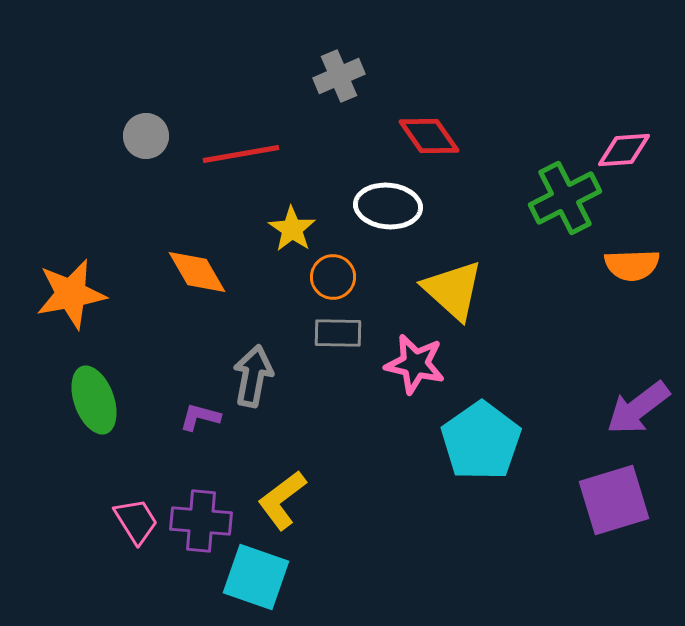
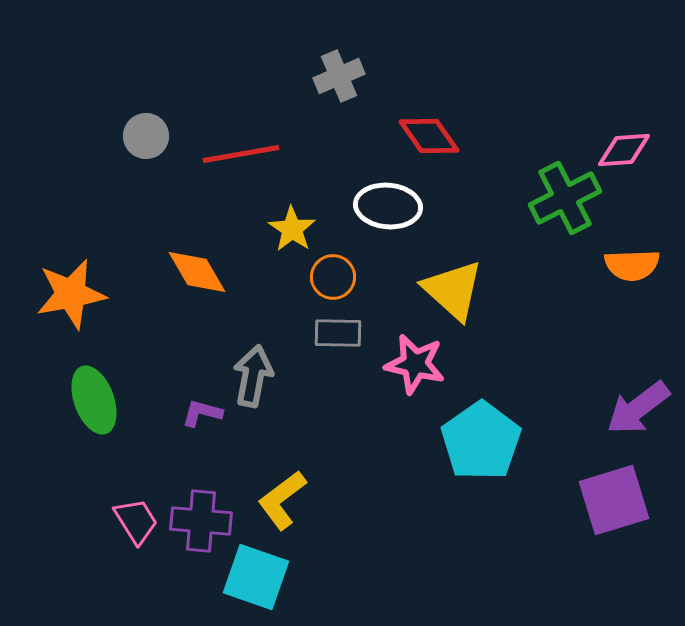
purple L-shape: moved 2 px right, 4 px up
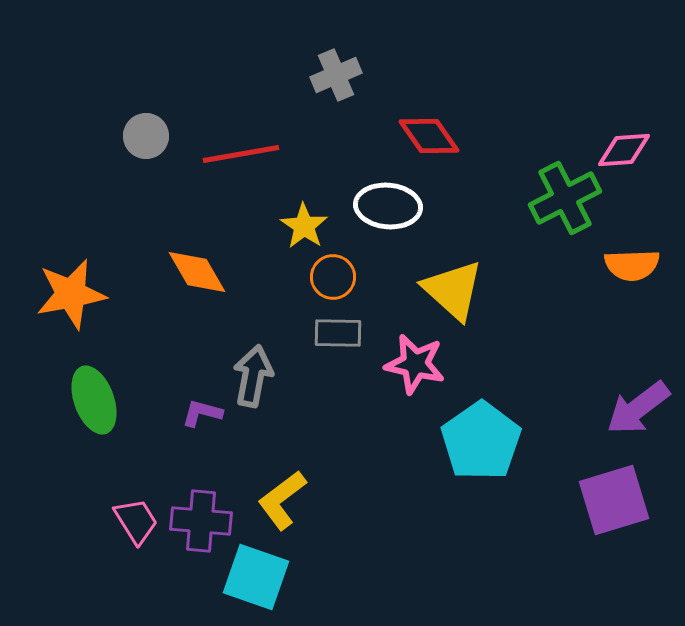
gray cross: moved 3 px left, 1 px up
yellow star: moved 12 px right, 3 px up
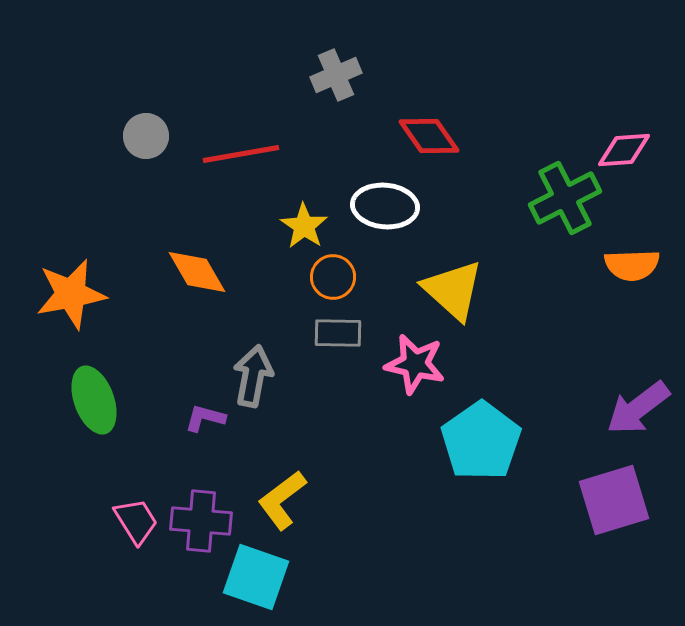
white ellipse: moved 3 px left
purple L-shape: moved 3 px right, 5 px down
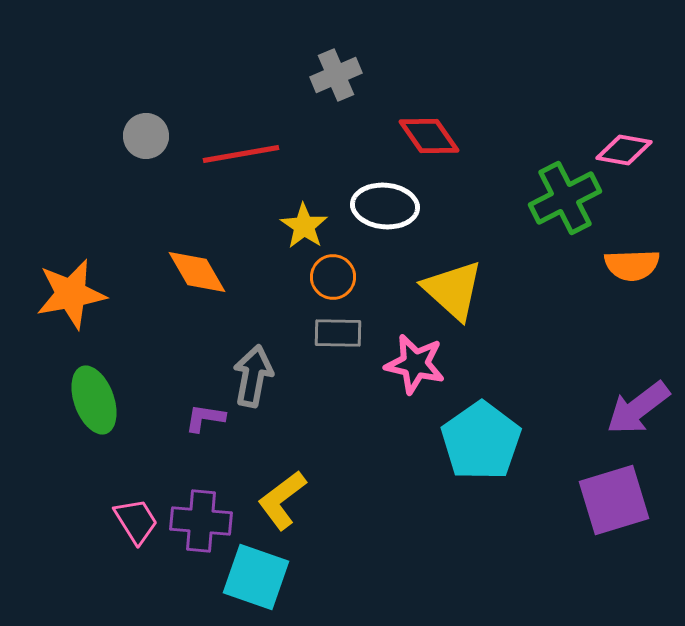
pink diamond: rotated 14 degrees clockwise
purple L-shape: rotated 6 degrees counterclockwise
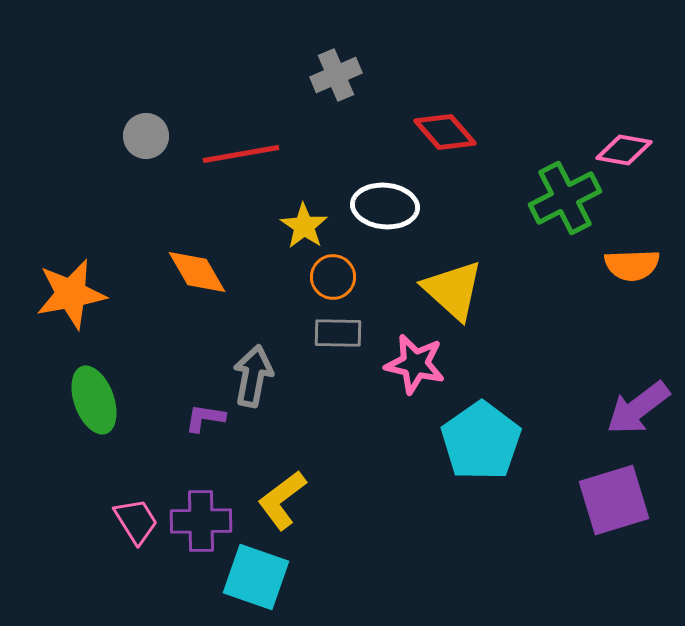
red diamond: moved 16 px right, 4 px up; rotated 6 degrees counterclockwise
purple cross: rotated 6 degrees counterclockwise
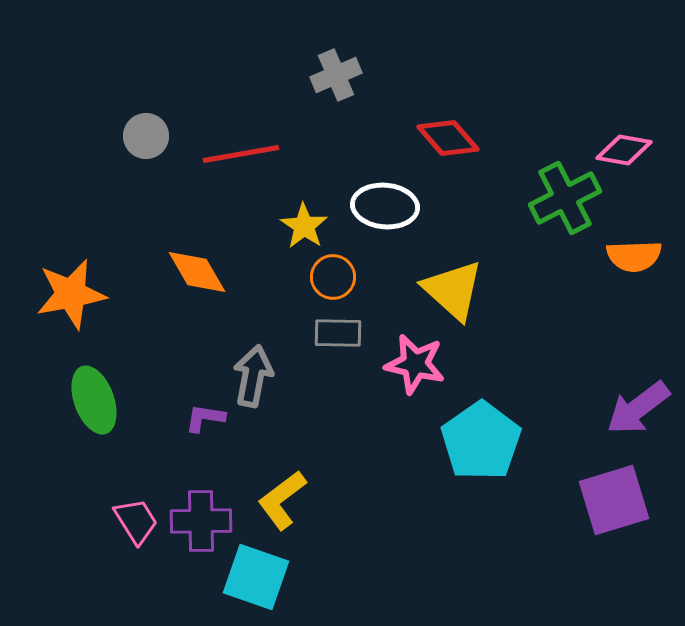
red diamond: moved 3 px right, 6 px down
orange semicircle: moved 2 px right, 9 px up
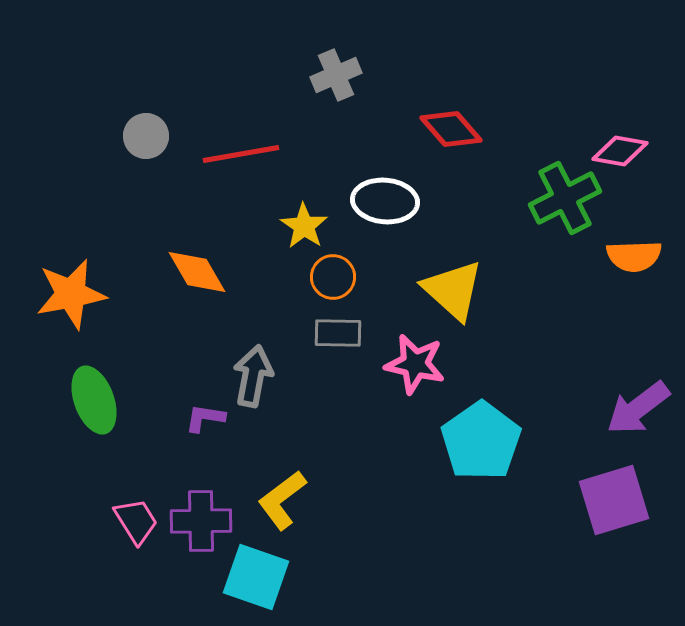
red diamond: moved 3 px right, 9 px up
pink diamond: moved 4 px left, 1 px down
white ellipse: moved 5 px up
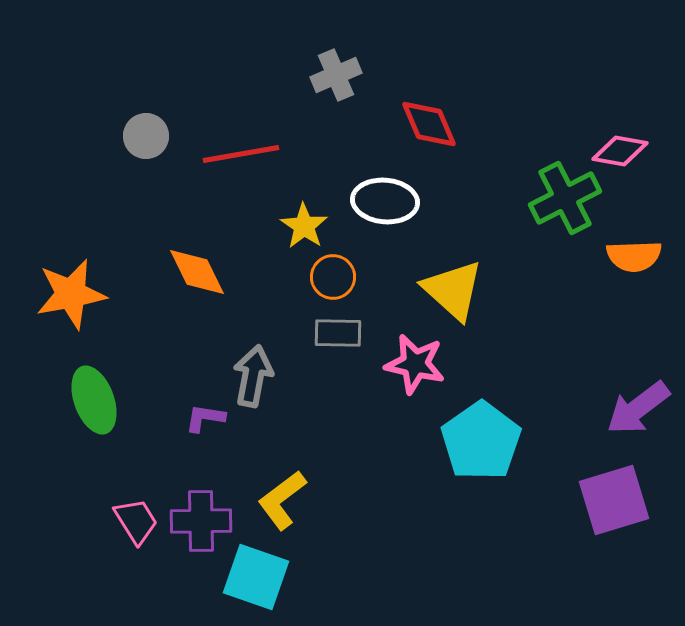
red diamond: moved 22 px left, 5 px up; rotated 18 degrees clockwise
orange diamond: rotated 4 degrees clockwise
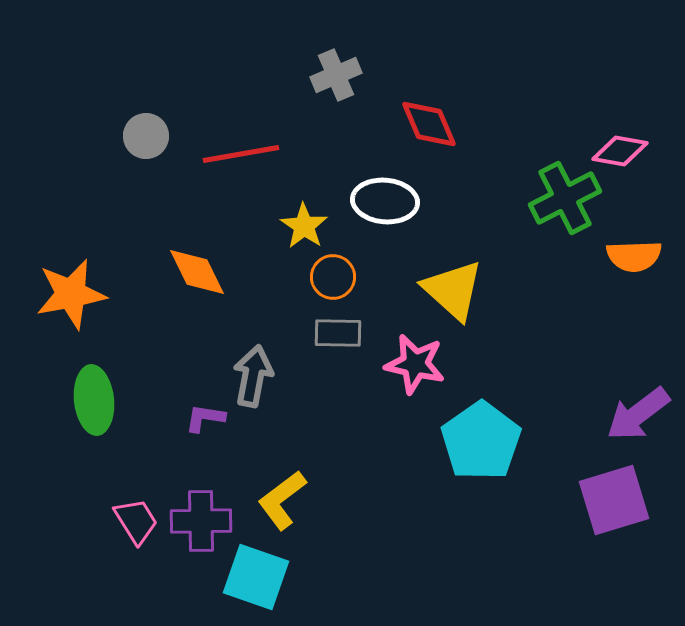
green ellipse: rotated 14 degrees clockwise
purple arrow: moved 6 px down
